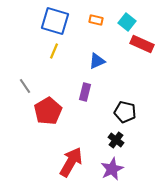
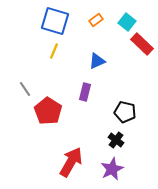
orange rectangle: rotated 48 degrees counterclockwise
red rectangle: rotated 20 degrees clockwise
gray line: moved 3 px down
red pentagon: rotated 8 degrees counterclockwise
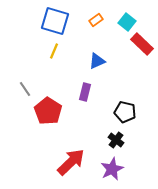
red arrow: rotated 16 degrees clockwise
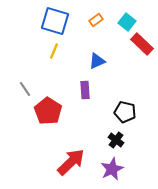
purple rectangle: moved 2 px up; rotated 18 degrees counterclockwise
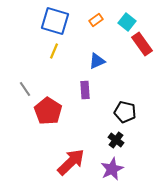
red rectangle: rotated 10 degrees clockwise
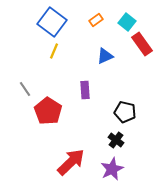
blue square: moved 3 px left, 1 px down; rotated 20 degrees clockwise
blue triangle: moved 8 px right, 5 px up
